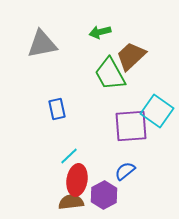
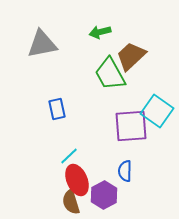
blue semicircle: rotated 50 degrees counterclockwise
red ellipse: rotated 32 degrees counterclockwise
brown semicircle: rotated 100 degrees counterclockwise
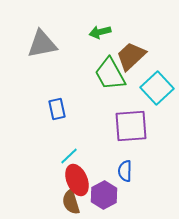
cyan square: moved 23 px up; rotated 12 degrees clockwise
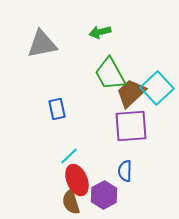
brown trapezoid: moved 37 px down
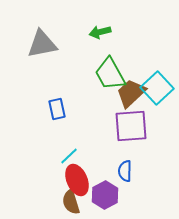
purple hexagon: moved 1 px right
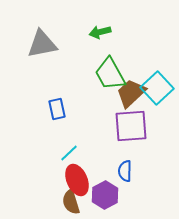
cyan line: moved 3 px up
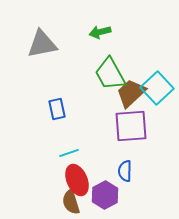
cyan line: rotated 24 degrees clockwise
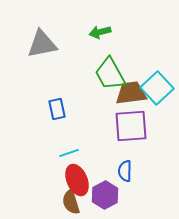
brown trapezoid: rotated 36 degrees clockwise
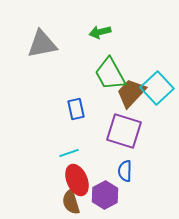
brown trapezoid: rotated 40 degrees counterclockwise
blue rectangle: moved 19 px right
purple square: moved 7 px left, 5 px down; rotated 21 degrees clockwise
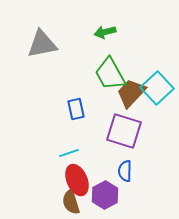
green arrow: moved 5 px right
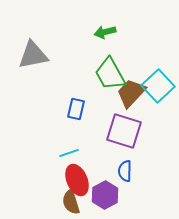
gray triangle: moved 9 px left, 11 px down
cyan square: moved 1 px right, 2 px up
blue rectangle: rotated 25 degrees clockwise
